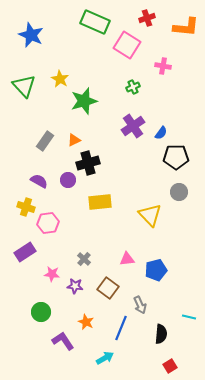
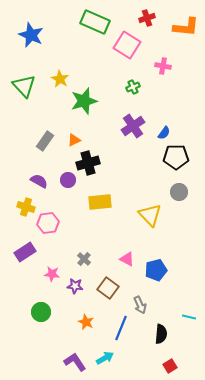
blue semicircle: moved 3 px right
pink triangle: rotated 35 degrees clockwise
purple L-shape: moved 12 px right, 21 px down
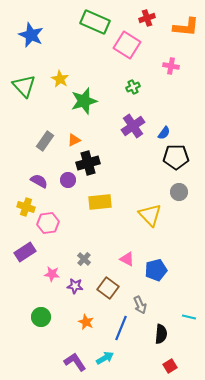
pink cross: moved 8 px right
green circle: moved 5 px down
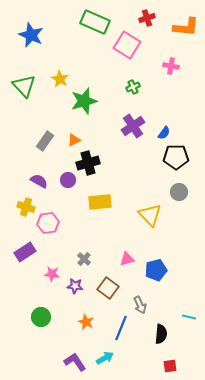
pink triangle: rotated 42 degrees counterclockwise
red square: rotated 24 degrees clockwise
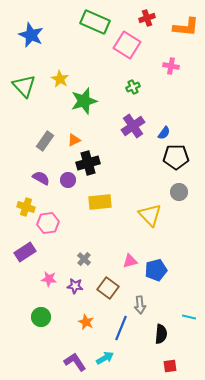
purple semicircle: moved 2 px right, 3 px up
pink triangle: moved 3 px right, 2 px down
pink star: moved 3 px left, 5 px down
gray arrow: rotated 18 degrees clockwise
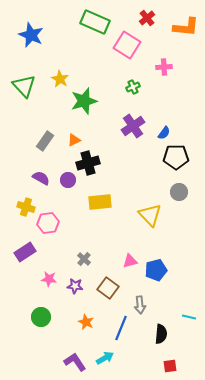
red cross: rotated 21 degrees counterclockwise
pink cross: moved 7 px left, 1 px down; rotated 14 degrees counterclockwise
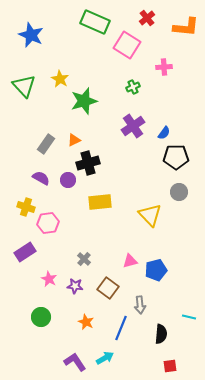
gray rectangle: moved 1 px right, 3 px down
pink star: rotated 21 degrees clockwise
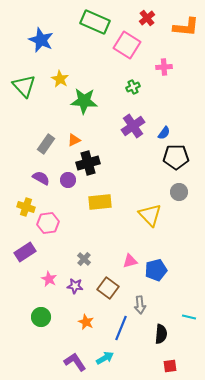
blue star: moved 10 px right, 5 px down
green star: rotated 20 degrees clockwise
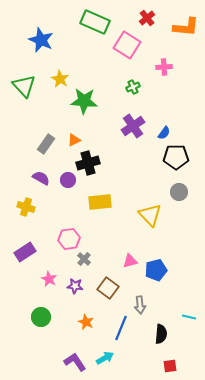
pink hexagon: moved 21 px right, 16 px down
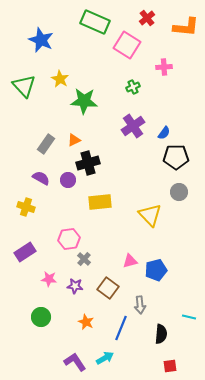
pink star: rotated 21 degrees counterclockwise
